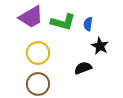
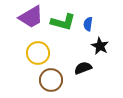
brown circle: moved 13 px right, 4 px up
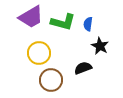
yellow circle: moved 1 px right
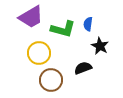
green L-shape: moved 7 px down
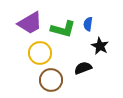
purple trapezoid: moved 1 px left, 6 px down
yellow circle: moved 1 px right
